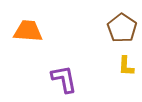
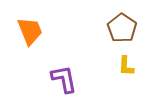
orange trapezoid: moved 2 px right; rotated 64 degrees clockwise
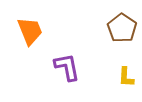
yellow L-shape: moved 11 px down
purple L-shape: moved 3 px right, 12 px up
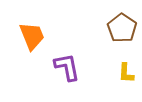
orange trapezoid: moved 2 px right, 5 px down
yellow L-shape: moved 4 px up
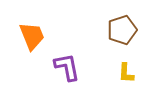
brown pentagon: moved 2 px down; rotated 20 degrees clockwise
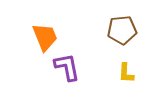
brown pentagon: rotated 12 degrees clockwise
orange trapezoid: moved 13 px right, 1 px down
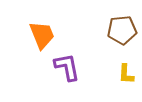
orange trapezoid: moved 3 px left, 2 px up
yellow L-shape: moved 1 px down
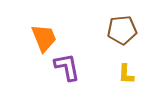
orange trapezoid: moved 2 px right, 3 px down
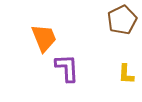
brown pentagon: moved 10 px up; rotated 20 degrees counterclockwise
purple L-shape: moved 1 px down; rotated 8 degrees clockwise
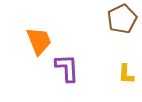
brown pentagon: moved 1 px up
orange trapezoid: moved 5 px left, 3 px down
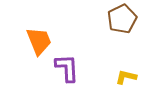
yellow L-shape: moved 3 px down; rotated 100 degrees clockwise
